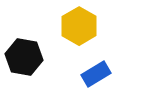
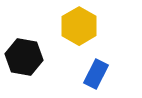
blue rectangle: rotated 32 degrees counterclockwise
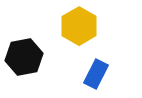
black hexagon: rotated 21 degrees counterclockwise
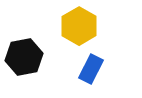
blue rectangle: moved 5 px left, 5 px up
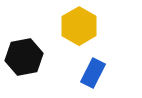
blue rectangle: moved 2 px right, 4 px down
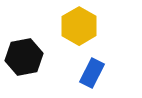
blue rectangle: moved 1 px left
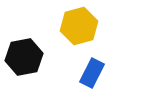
yellow hexagon: rotated 15 degrees clockwise
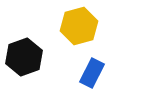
black hexagon: rotated 9 degrees counterclockwise
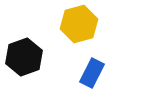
yellow hexagon: moved 2 px up
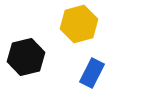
black hexagon: moved 2 px right; rotated 6 degrees clockwise
